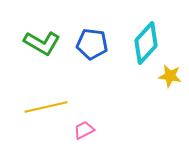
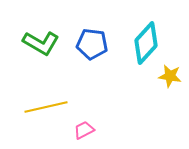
green L-shape: moved 1 px left
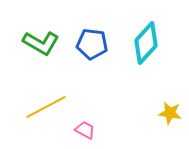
yellow star: moved 37 px down
yellow line: rotated 15 degrees counterclockwise
pink trapezoid: moved 1 px right; rotated 55 degrees clockwise
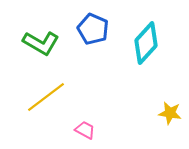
blue pentagon: moved 1 px right, 15 px up; rotated 16 degrees clockwise
yellow line: moved 10 px up; rotated 9 degrees counterclockwise
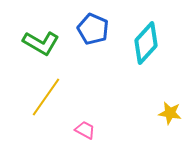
yellow line: rotated 18 degrees counterclockwise
